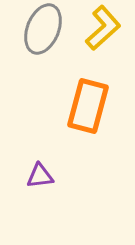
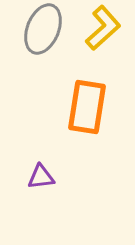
orange rectangle: moved 1 px left, 1 px down; rotated 6 degrees counterclockwise
purple triangle: moved 1 px right, 1 px down
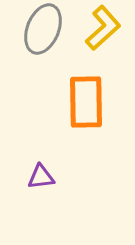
orange rectangle: moved 1 px left, 5 px up; rotated 10 degrees counterclockwise
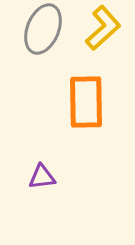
purple triangle: moved 1 px right
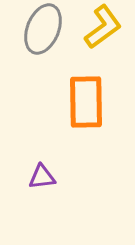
yellow L-shape: moved 1 px up; rotated 6 degrees clockwise
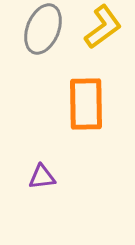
orange rectangle: moved 2 px down
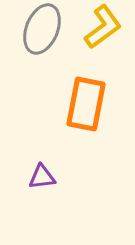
gray ellipse: moved 1 px left
orange rectangle: rotated 12 degrees clockwise
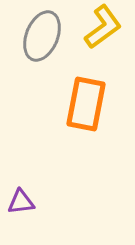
gray ellipse: moved 7 px down
purple triangle: moved 21 px left, 25 px down
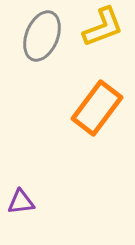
yellow L-shape: rotated 15 degrees clockwise
orange rectangle: moved 11 px right, 4 px down; rotated 26 degrees clockwise
